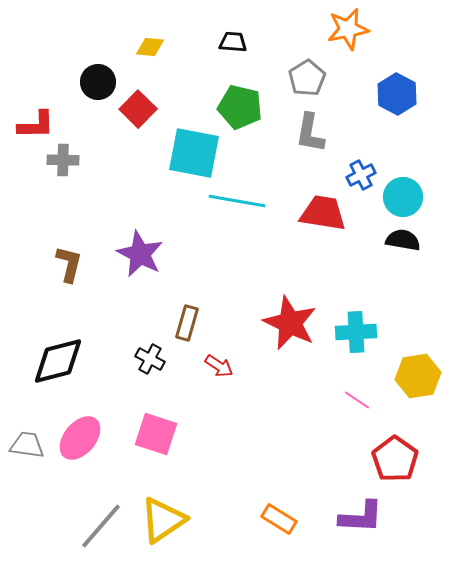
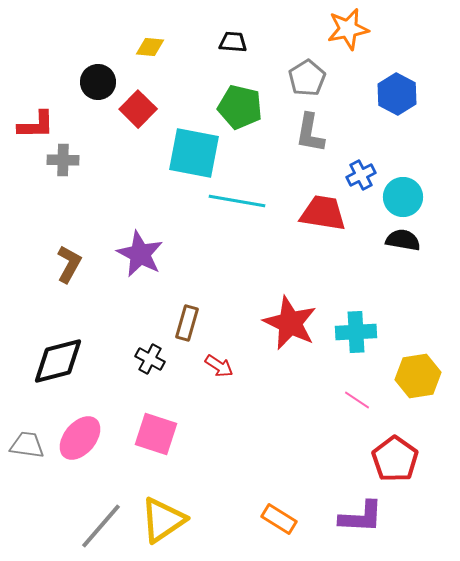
brown L-shape: rotated 15 degrees clockwise
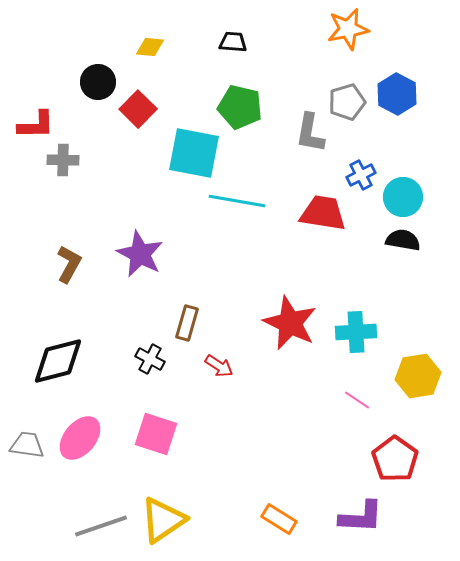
gray pentagon: moved 40 px right, 24 px down; rotated 15 degrees clockwise
gray line: rotated 30 degrees clockwise
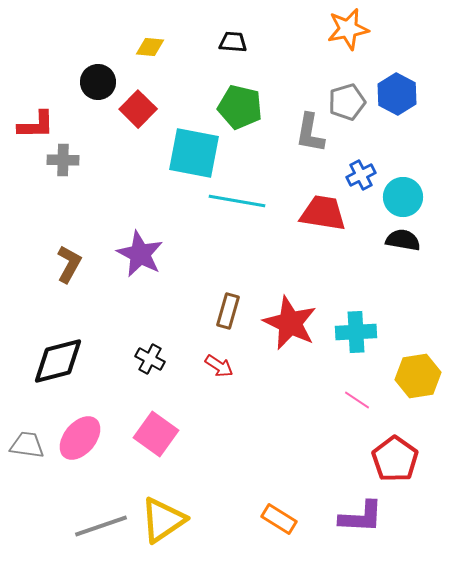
brown rectangle: moved 41 px right, 12 px up
pink square: rotated 18 degrees clockwise
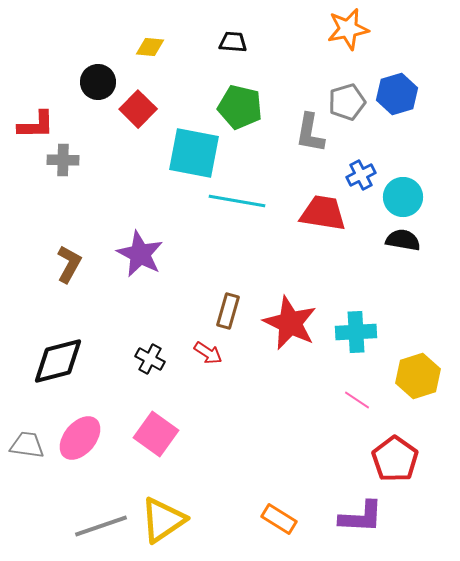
blue hexagon: rotated 15 degrees clockwise
red arrow: moved 11 px left, 13 px up
yellow hexagon: rotated 9 degrees counterclockwise
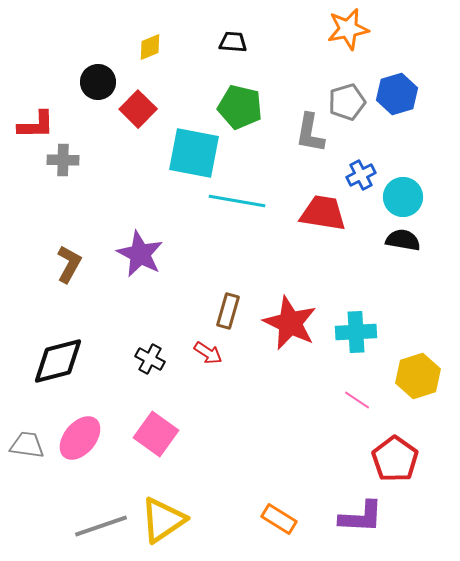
yellow diamond: rotated 28 degrees counterclockwise
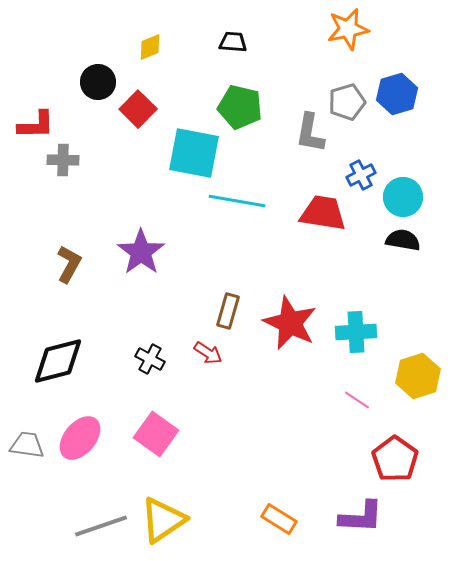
purple star: moved 1 px right, 2 px up; rotated 9 degrees clockwise
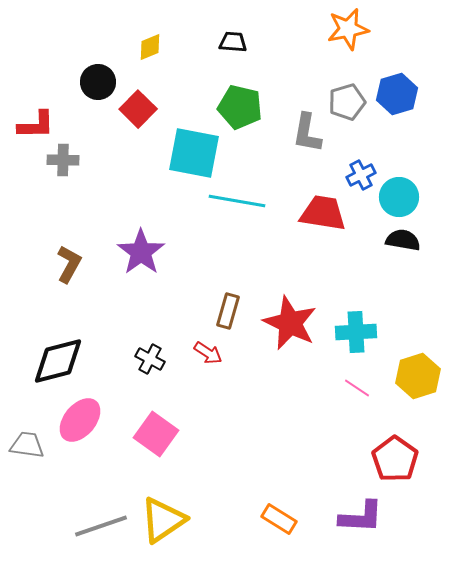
gray L-shape: moved 3 px left
cyan circle: moved 4 px left
pink line: moved 12 px up
pink ellipse: moved 18 px up
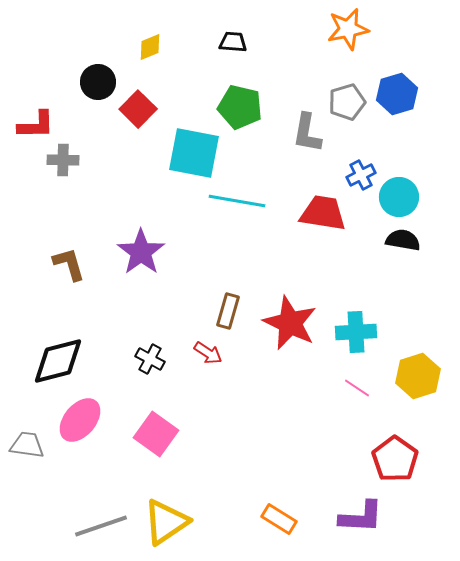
brown L-shape: rotated 45 degrees counterclockwise
yellow triangle: moved 3 px right, 2 px down
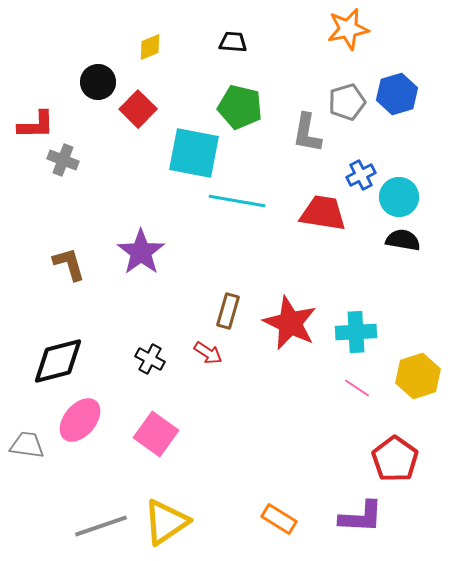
gray cross: rotated 20 degrees clockwise
